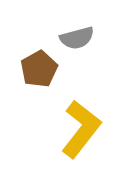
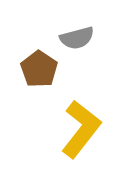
brown pentagon: rotated 9 degrees counterclockwise
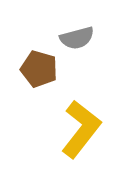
brown pentagon: rotated 18 degrees counterclockwise
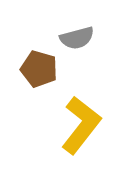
yellow L-shape: moved 4 px up
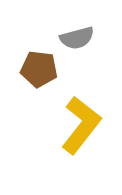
brown pentagon: rotated 9 degrees counterclockwise
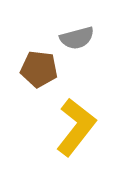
yellow L-shape: moved 5 px left, 2 px down
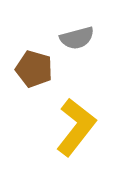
brown pentagon: moved 5 px left; rotated 9 degrees clockwise
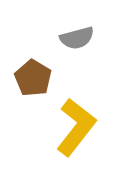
brown pentagon: moved 1 px left, 9 px down; rotated 15 degrees clockwise
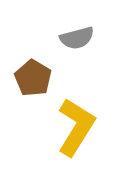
yellow L-shape: rotated 6 degrees counterclockwise
